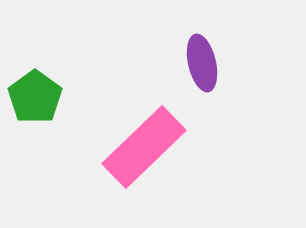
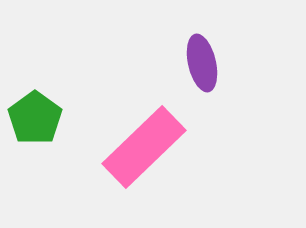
green pentagon: moved 21 px down
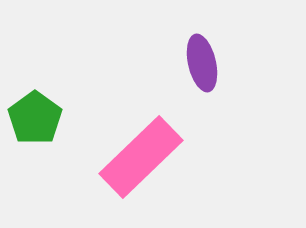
pink rectangle: moved 3 px left, 10 px down
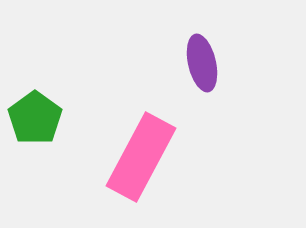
pink rectangle: rotated 18 degrees counterclockwise
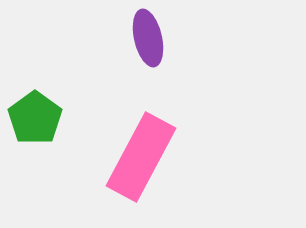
purple ellipse: moved 54 px left, 25 px up
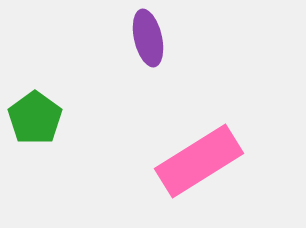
pink rectangle: moved 58 px right, 4 px down; rotated 30 degrees clockwise
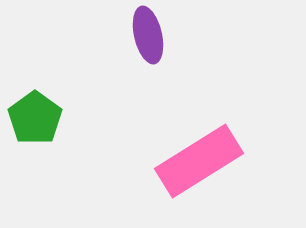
purple ellipse: moved 3 px up
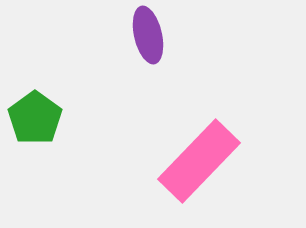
pink rectangle: rotated 14 degrees counterclockwise
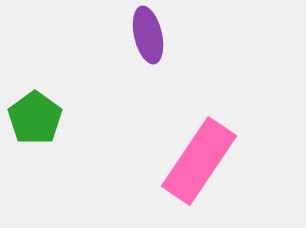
pink rectangle: rotated 10 degrees counterclockwise
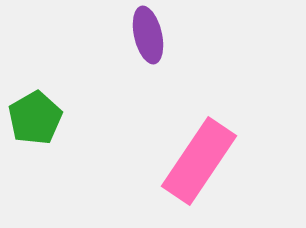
green pentagon: rotated 6 degrees clockwise
